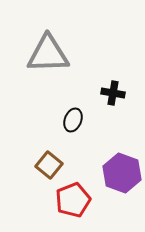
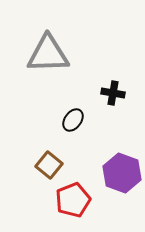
black ellipse: rotated 15 degrees clockwise
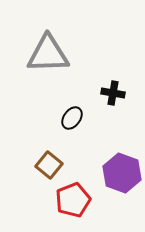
black ellipse: moved 1 px left, 2 px up
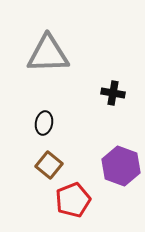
black ellipse: moved 28 px left, 5 px down; rotated 25 degrees counterclockwise
purple hexagon: moved 1 px left, 7 px up
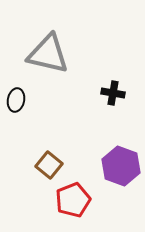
gray triangle: rotated 15 degrees clockwise
black ellipse: moved 28 px left, 23 px up
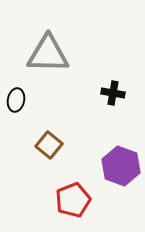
gray triangle: rotated 12 degrees counterclockwise
brown square: moved 20 px up
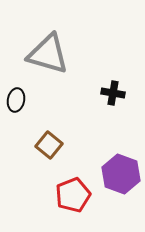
gray triangle: rotated 15 degrees clockwise
purple hexagon: moved 8 px down
red pentagon: moved 5 px up
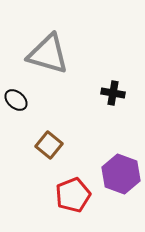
black ellipse: rotated 60 degrees counterclockwise
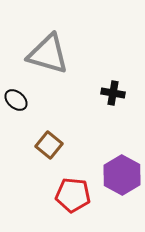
purple hexagon: moved 1 px right, 1 px down; rotated 9 degrees clockwise
red pentagon: rotated 28 degrees clockwise
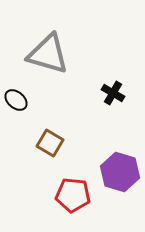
black cross: rotated 20 degrees clockwise
brown square: moved 1 px right, 2 px up; rotated 8 degrees counterclockwise
purple hexagon: moved 2 px left, 3 px up; rotated 12 degrees counterclockwise
